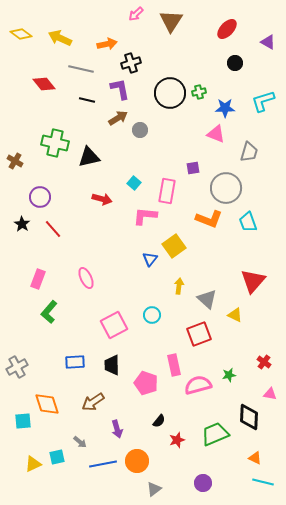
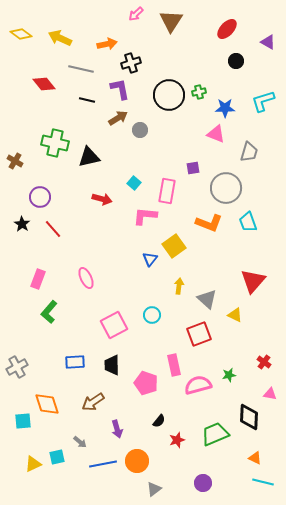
black circle at (235, 63): moved 1 px right, 2 px up
black circle at (170, 93): moved 1 px left, 2 px down
orange L-shape at (209, 219): moved 4 px down
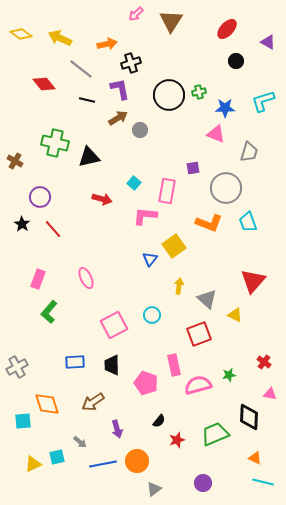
gray line at (81, 69): rotated 25 degrees clockwise
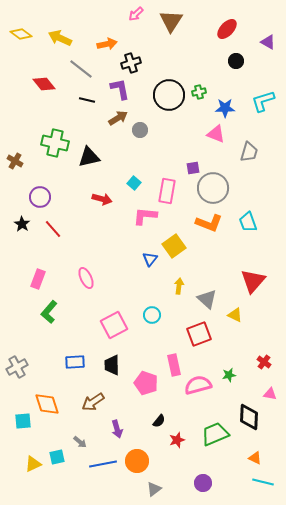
gray circle at (226, 188): moved 13 px left
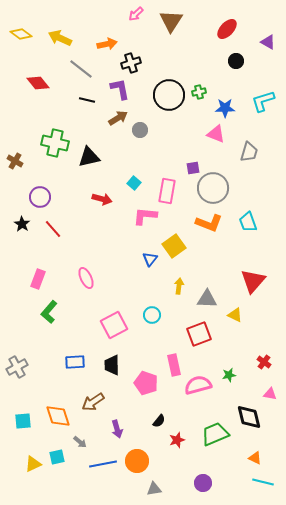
red diamond at (44, 84): moved 6 px left, 1 px up
gray triangle at (207, 299): rotated 40 degrees counterclockwise
orange diamond at (47, 404): moved 11 px right, 12 px down
black diamond at (249, 417): rotated 16 degrees counterclockwise
gray triangle at (154, 489): rotated 28 degrees clockwise
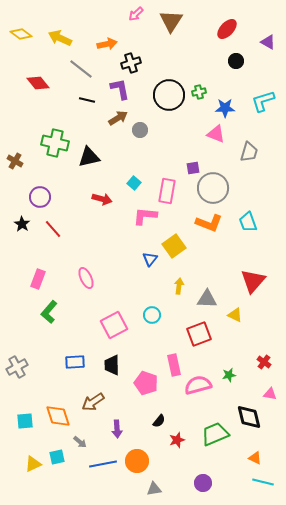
cyan square at (23, 421): moved 2 px right
purple arrow at (117, 429): rotated 12 degrees clockwise
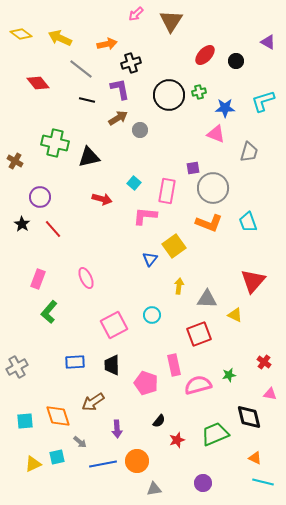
red ellipse at (227, 29): moved 22 px left, 26 px down
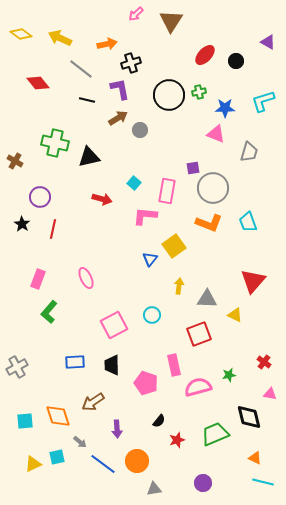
red line at (53, 229): rotated 54 degrees clockwise
pink semicircle at (198, 385): moved 2 px down
blue line at (103, 464): rotated 48 degrees clockwise
